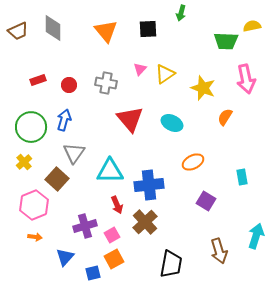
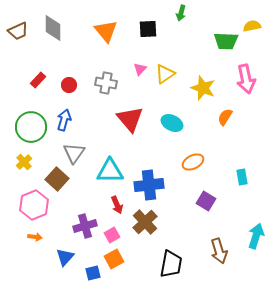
red rectangle: rotated 28 degrees counterclockwise
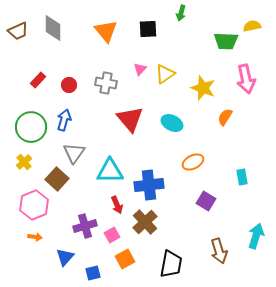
orange square: moved 11 px right
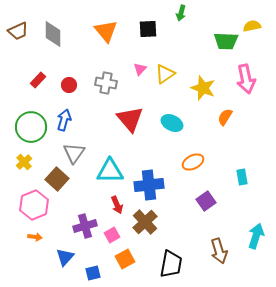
gray diamond: moved 6 px down
purple square: rotated 24 degrees clockwise
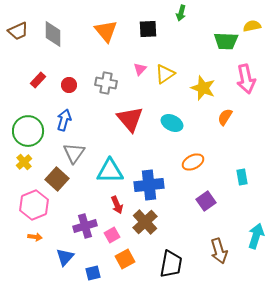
green circle: moved 3 px left, 4 px down
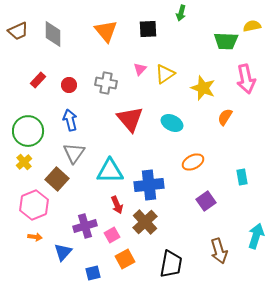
blue arrow: moved 6 px right; rotated 30 degrees counterclockwise
blue triangle: moved 2 px left, 5 px up
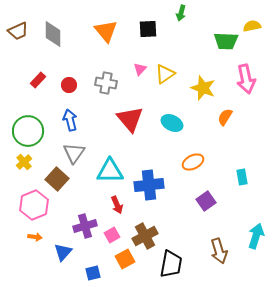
brown cross: moved 14 px down; rotated 15 degrees clockwise
